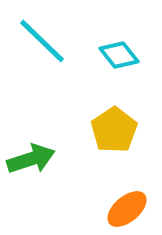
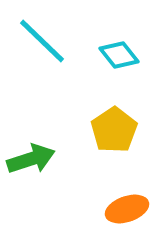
orange ellipse: rotated 21 degrees clockwise
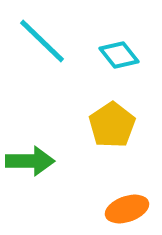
yellow pentagon: moved 2 px left, 5 px up
green arrow: moved 1 px left, 2 px down; rotated 18 degrees clockwise
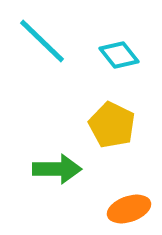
yellow pentagon: rotated 12 degrees counterclockwise
green arrow: moved 27 px right, 8 px down
orange ellipse: moved 2 px right
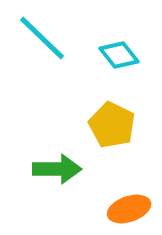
cyan line: moved 3 px up
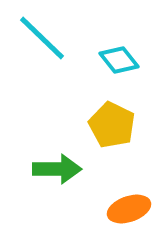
cyan diamond: moved 5 px down
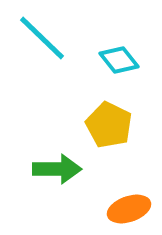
yellow pentagon: moved 3 px left
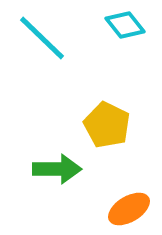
cyan diamond: moved 6 px right, 35 px up
yellow pentagon: moved 2 px left
orange ellipse: rotated 12 degrees counterclockwise
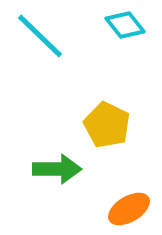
cyan line: moved 2 px left, 2 px up
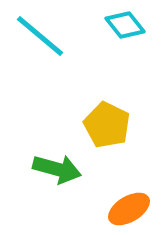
cyan line: rotated 4 degrees counterclockwise
green arrow: rotated 15 degrees clockwise
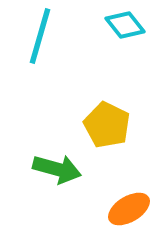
cyan line: rotated 66 degrees clockwise
